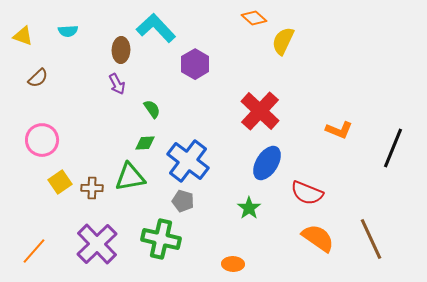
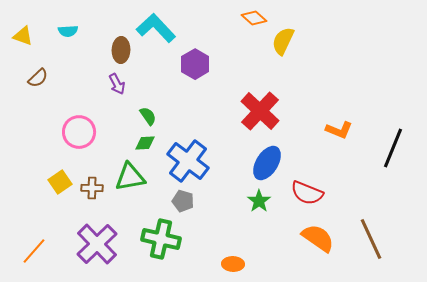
green semicircle: moved 4 px left, 7 px down
pink circle: moved 37 px right, 8 px up
green star: moved 10 px right, 7 px up
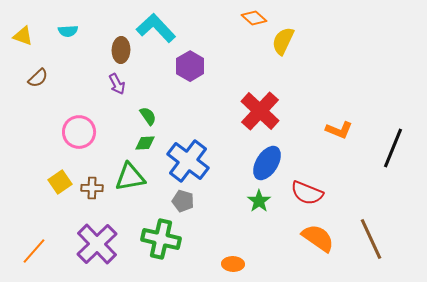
purple hexagon: moved 5 px left, 2 px down
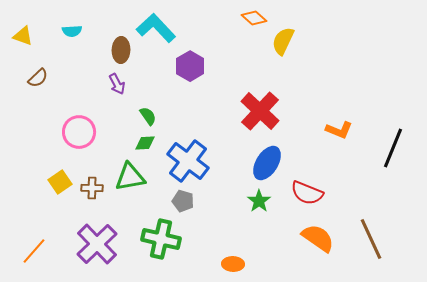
cyan semicircle: moved 4 px right
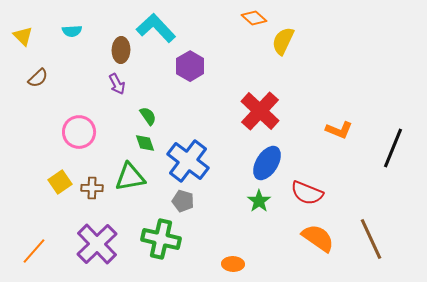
yellow triangle: rotated 25 degrees clockwise
green diamond: rotated 75 degrees clockwise
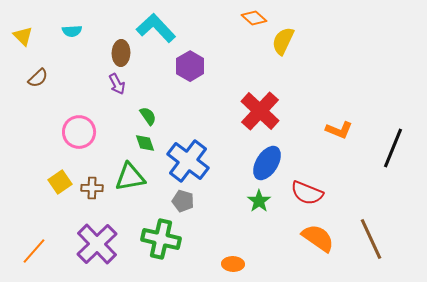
brown ellipse: moved 3 px down
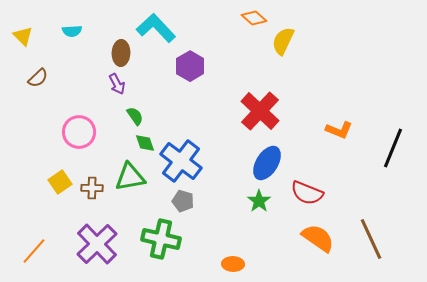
green semicircle: moved 13 px left
blue cross: moved 7 px left
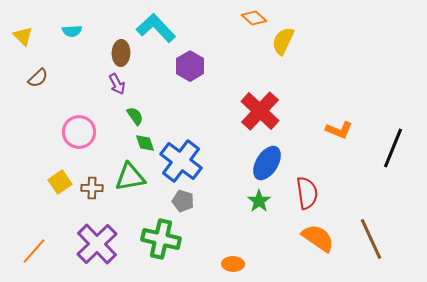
red semicircle: rotated 120 degrees counterclockwise
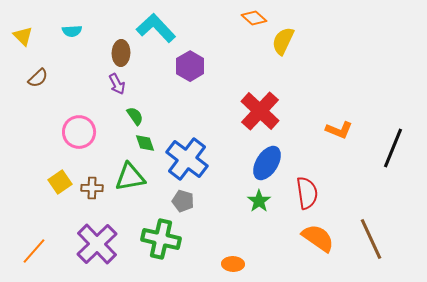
blue cross: moved 6 px right, 2 px up
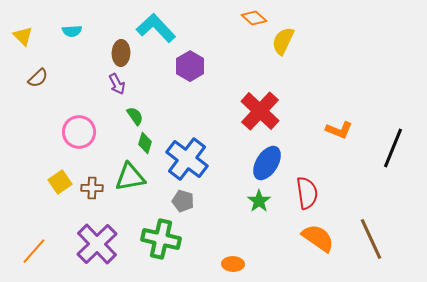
green diamond: rotated 35 degrees clockwise
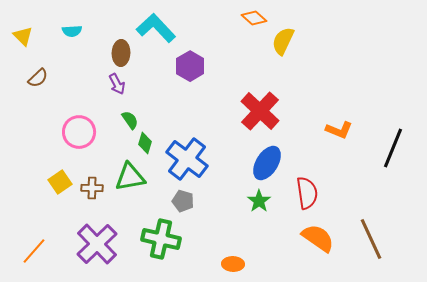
green semicircle: moved 5 px left, 4 px down
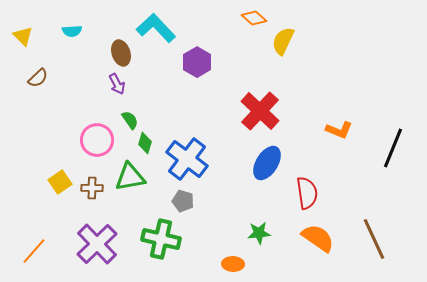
brown ellipse: rotated 20 degrees counterclockwise
purple hexagon: moved 7 px right, 4 px up
pink circle: moved 18 px right, 8 px down
green star: moved 32 px down; rotated 30 degrees clockwise
brown line: moved 3 px right
